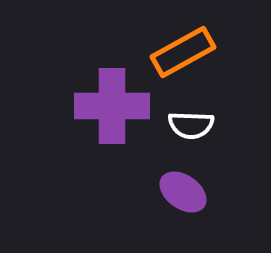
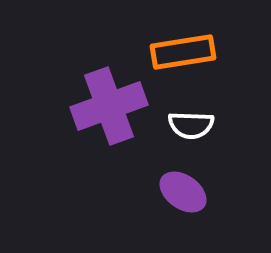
orange rectangle: rotated 20 degrees clockwise
purple cross: moved 3 px left; rotated 20 degrees counterclockwise
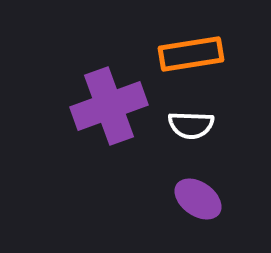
orange rectangle: moved 8 px right, 2 px down
purple ellipse: moved 15 px right, 7 px down
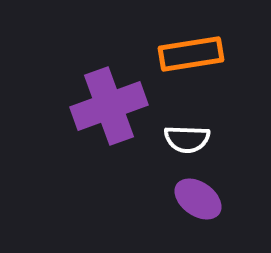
white semicircle: moved 4 px left, 14 px down
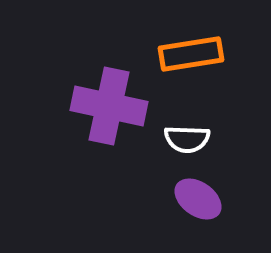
purple cross: rotated 32 degrees clockwise
